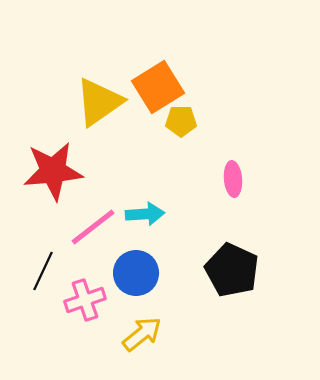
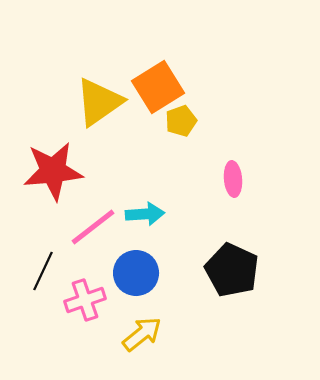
yellow pentagon: rotated 20 degrees counterclockwise
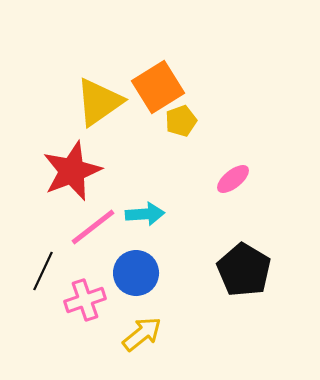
red star: moved 19 px right; rotated 16 degrees counterclockwise
pink ellipse: rotated 56 degrees clockwise
black pentagon: moved 12 px right; rotated 6 degrees clockwise
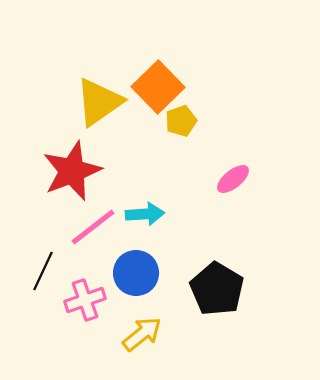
orange square: rotated 12 degrees counterclockwise
black pentagon: moved 27 px left, 19 px down
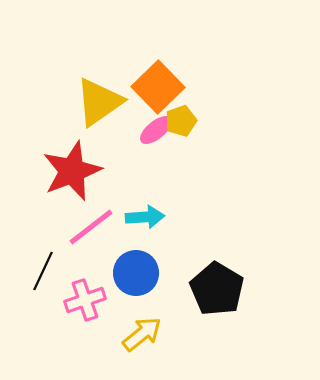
pink ellipse: moved 77 px left, 49 px up
cyan arrow: moved 3 px down
pink line: moved 2 px left
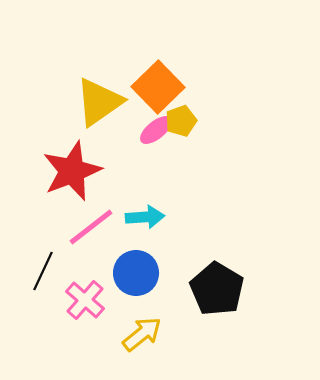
pink cross: rotated 30 degrees counterclockwise
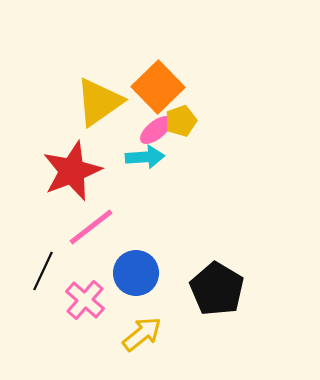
cyan arrow: moved 60 px up
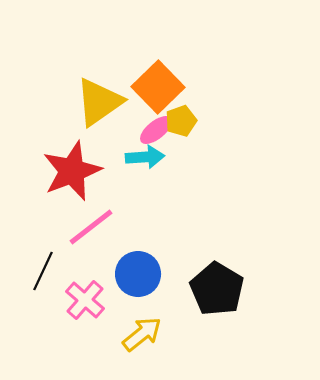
blue circle: moved 2 px right, 1 px down
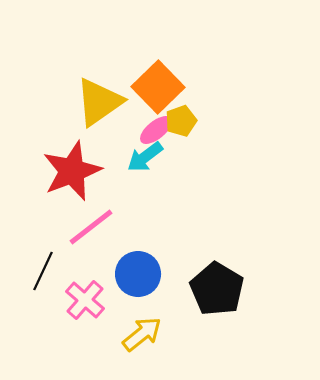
cyan arrow: rotated 147 degrees clockwise
